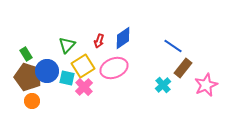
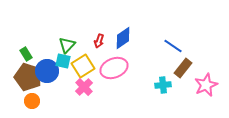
cyan square: moved 4 px left, 17 px up
cyan cross: rotated 35 degrees clockwise
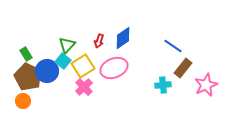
cyan square: rotated 28 degrees clockwise
brown pentagon: rotated 8 degrees clockwise
orange circle: moved 9 px left
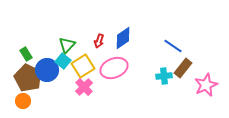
blue circle: moved 1 px up
brown pentagon: moved 1 px down
cyan cross: moved 1 px right, 9 px up
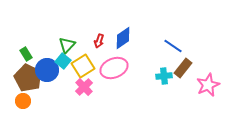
pink star: moved 2 px right
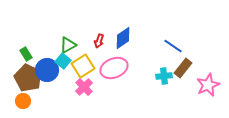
green triangle: moved 1 px right; rotated 18 degrees clockwise
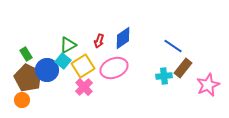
orange circle: moved 1 px left, 1 px up
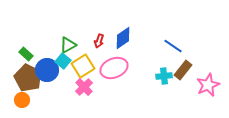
green rectangle: rotated 16 degrees counterclockwise
brown rectangle: moved 2 px down
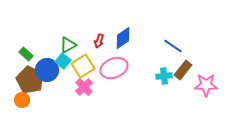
brown pentagon: moved 2 px right, 2 px down
pink star: moved 2 px left; rotated 25 degrees clockwise
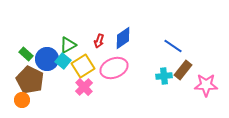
blue circle: moved 11 px up
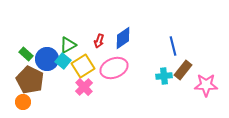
blue line: rotated 42 degrees clockwise
orange circle: moved 1 px right, 2 px down
